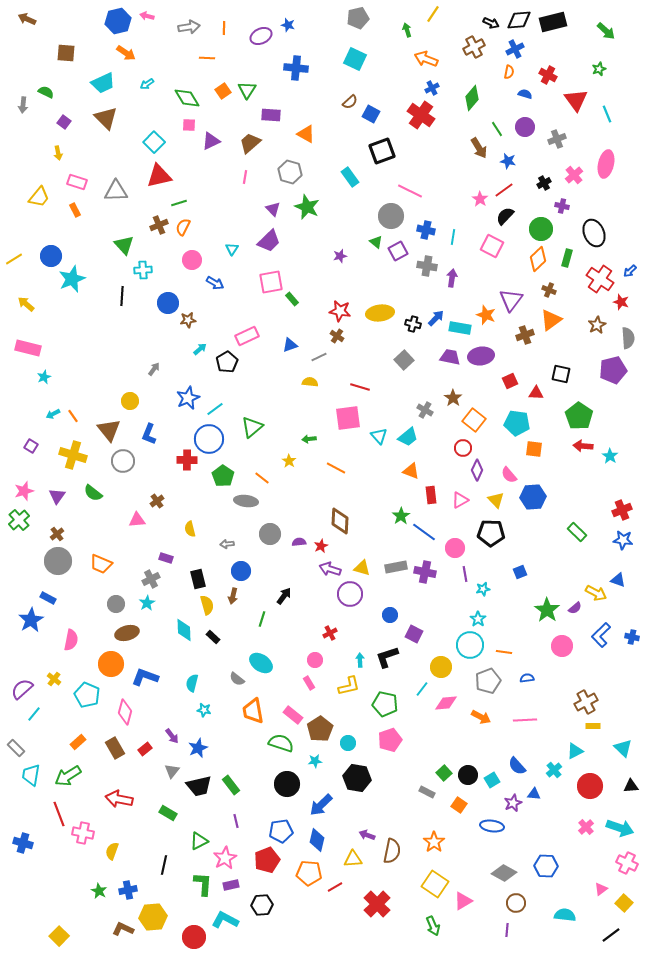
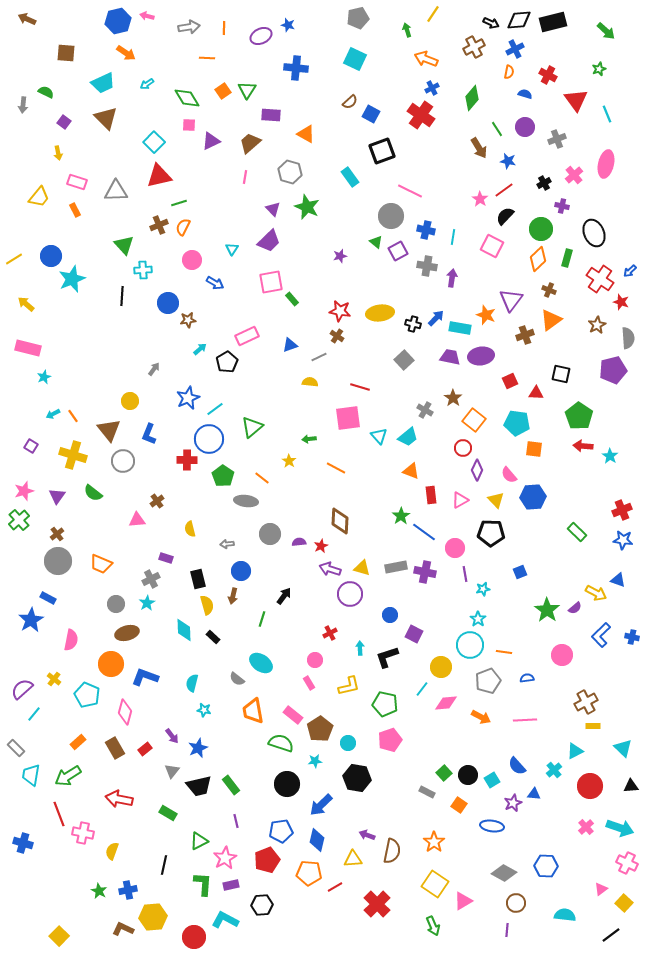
pink circle at (562, 646): moved 9 px down
cyan arrow at (360, 660): moved 12 px up
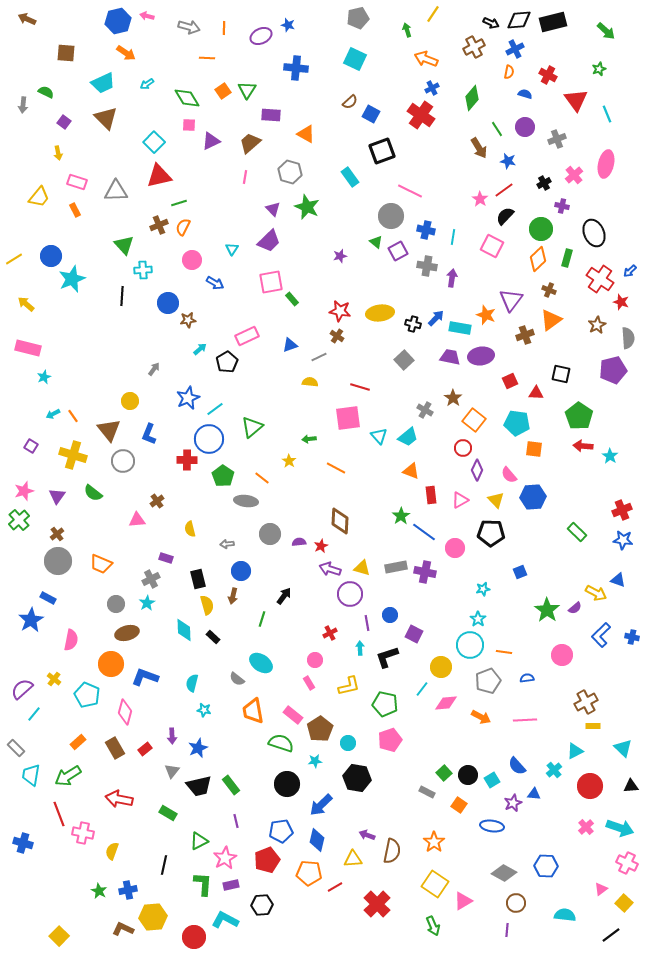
gray arrow at (189, 27): rotated 25 degrees clockwise
purple line at (465, 574): moved 98 px left, 49 px down
purple arrow at (172, 736): rotated 35 degrees clockwise
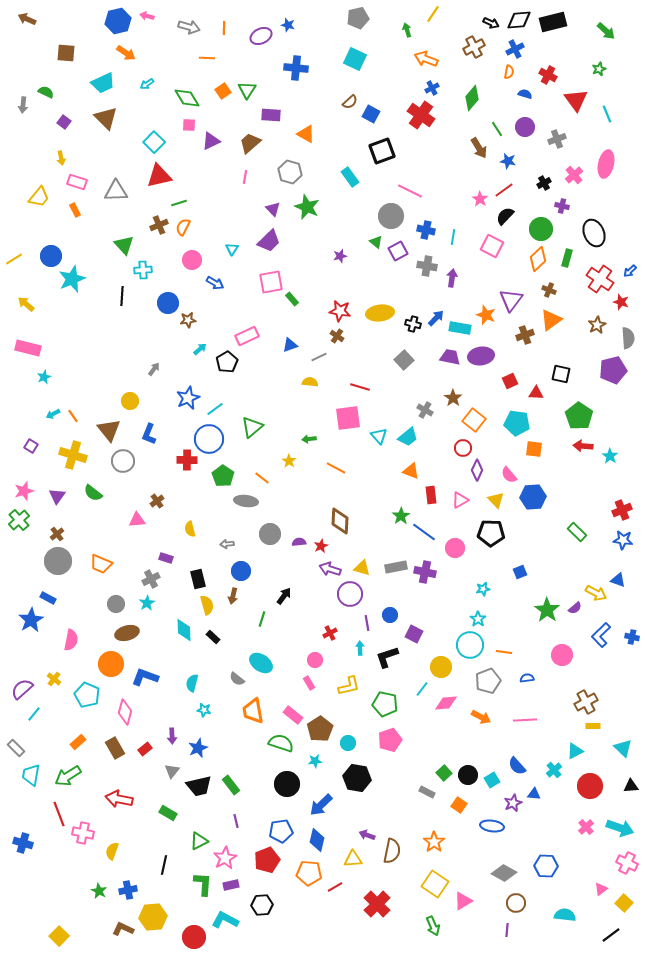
yellow arrow at (58, 153): moved 3 px right, 5 px down
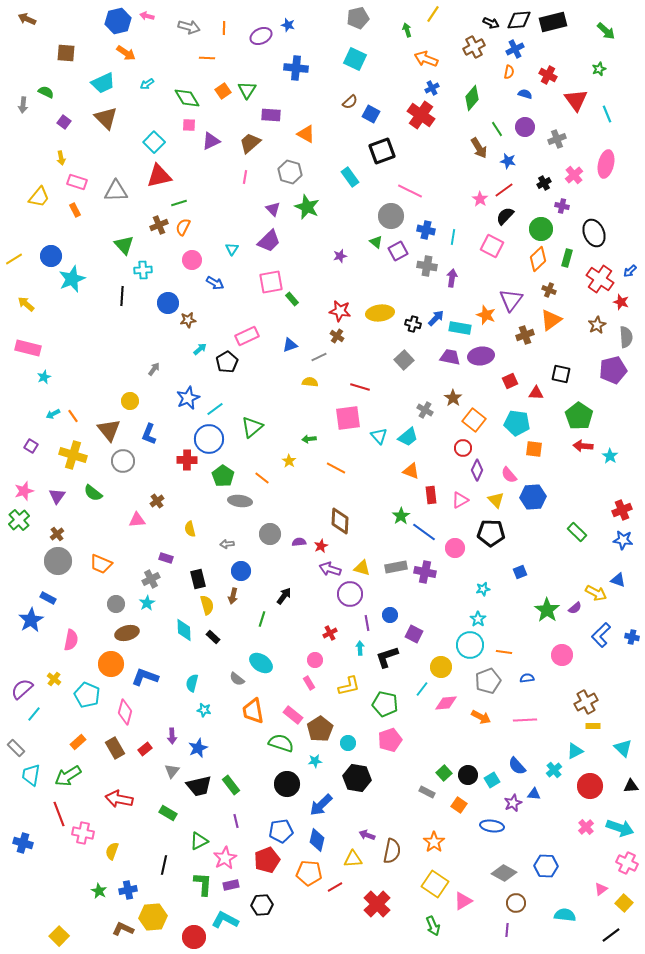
gray semicircle at (628, 338): moved 2 px left, 1 px up
gray ellipse at (246, 501): moved 6 px left
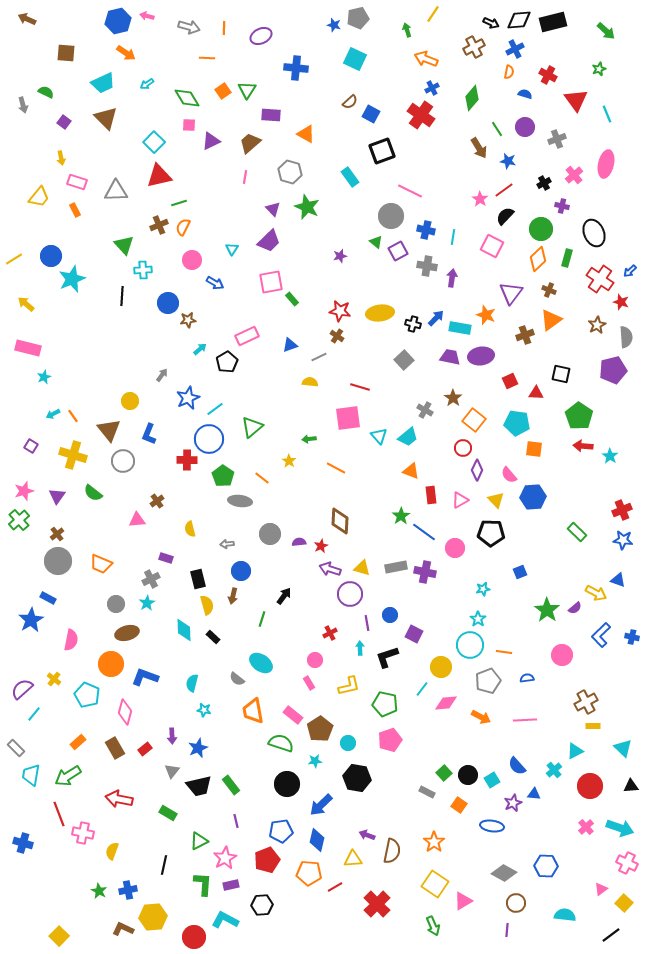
blue star at (288, 25): moved 46 px right
gray arrow at (23, 105): rotated 21 degrees counterclockwise
purple triangle at (511, 300): moved 7 px up
gray arrow at (154, 369): moved 8 px right, 6 px down
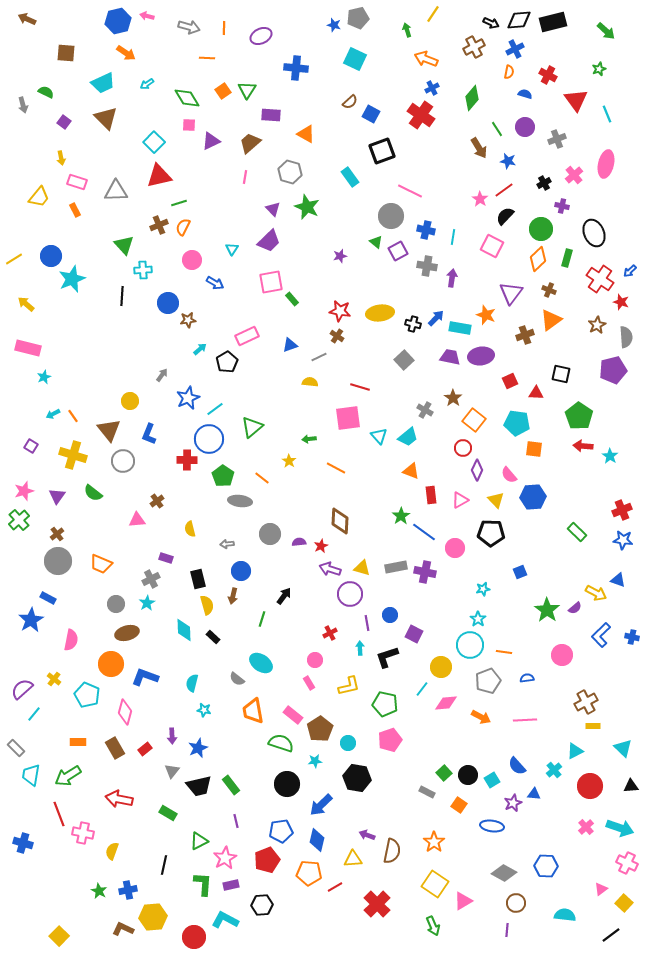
orange rectangle at (78, 742): rotated 42 degrees clockwise
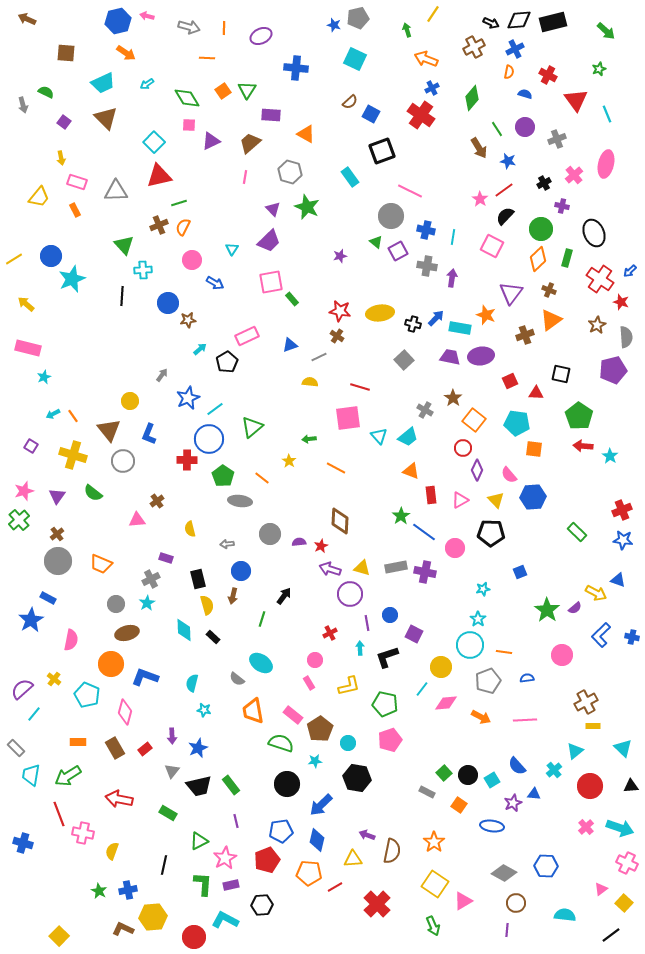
cyan triangle at (575, 751): rotated 12 degrees counterclockwise
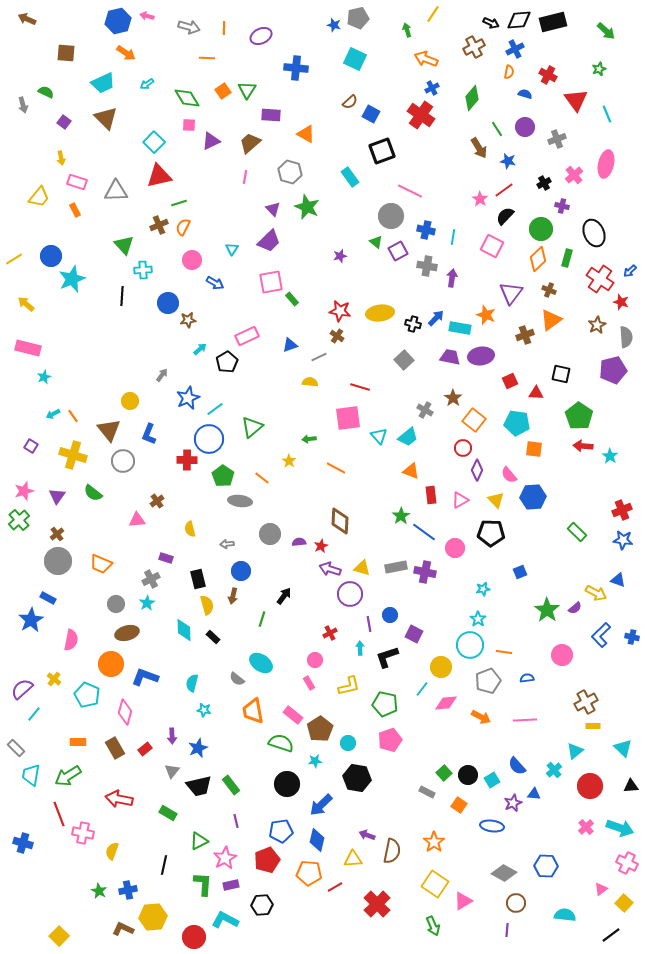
purple line at (367, 623): moved 2 px right, 1 px down
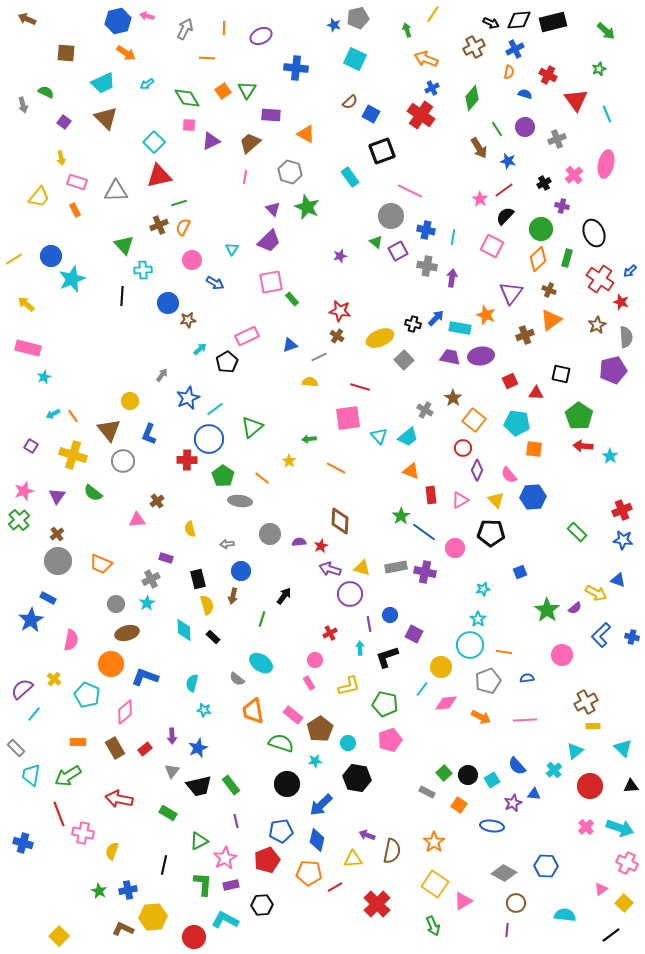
gray arrow at (189, 27): moved 4 px left, 2 px down; rotated 80 degrees counterclockwise
yellow ellipse at (380, 313): moved 25 px down; rotated 16 degrees counterclockwise
pink diamond at (125, 712): rotated 35 degrees clockwise
